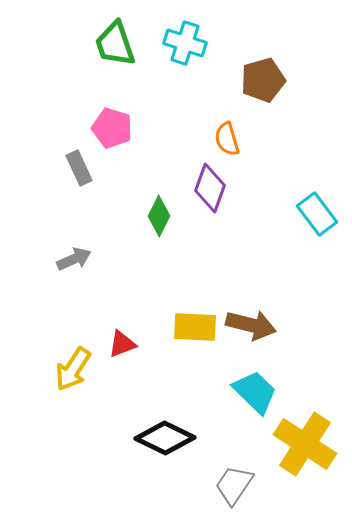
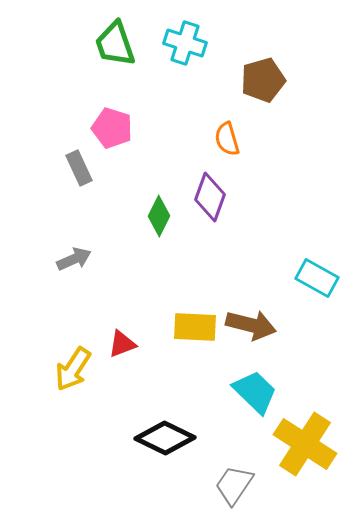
purple diamond: moved 9 px down
cyan rectangle: moved 64 px down; rotated 24 degrees counterclockwise
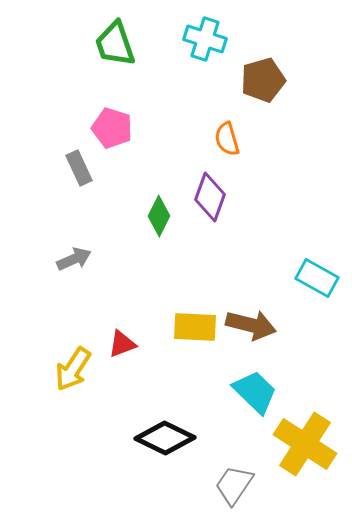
cyan cross: moved 20 px right, 4 px up
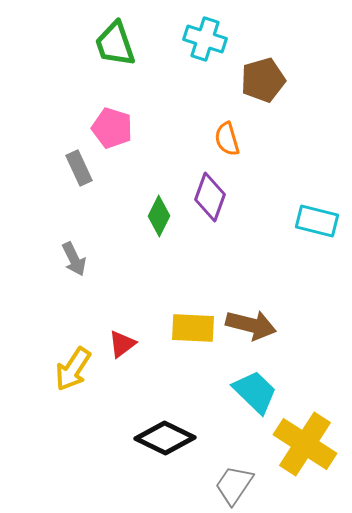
gray arrow: rotated 88 degrees clockwise
cyan rectangle: moved 57 px up; rotated 15 degrees counterclockwise
yellow rectangle: moved 2 px left, 1 px down
red triangle: rotated 16 degrees counterclockwise
